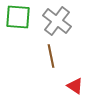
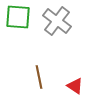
brown line: moved 12 px left, 21 px down
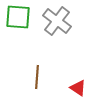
brown line: moved 2 px left; rotated 15 degrees clockwise
red triangle: moved 3 px right, 2 px down
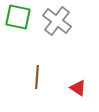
green square: rotated 8 degrees clockwise
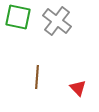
red triangle: rotated 12 degrees clockwise
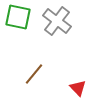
brown line: moved 3 px left, 3 px up; rotated 35 degrees clockwise
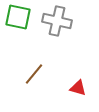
gray cross: rotated 24 degrees counterclockwise
red triangle: rotated 30 degrees counterclockwise
